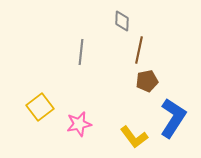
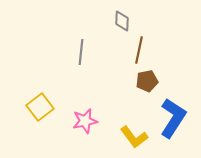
pink star: moved 6 px right, 3 px up
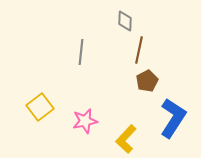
gray diamond: moved 3 px right
brown pentagon: rotated 15 degrees counterclockwise
yellow L-shape: moved 8 px left, 2 px down; rotated 80 degrees clockwise
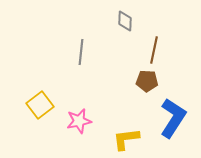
brown line: moved 15 px right
brown pentagon: rotated 30 degrees clockwise
yellow square: moved 2 px up
pink star: moved 6 px left
yellow L-shape: rotated 40 degrees clockwise
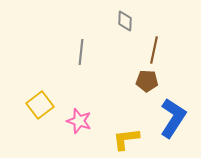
pink star: rotated 30 degrees clockwise
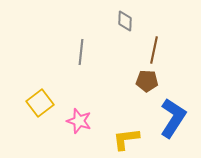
yellow square: moved 2 px up
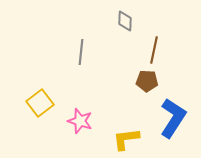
pink star: moved 1 px right
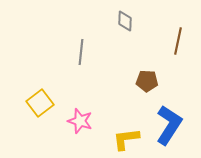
brown line: moved 24 px right, 9 px up
blue L-shape: moved 4 px left, 7 px down
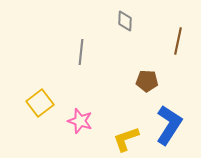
yellow L-shape: rotated 12 degrees counterclockwise
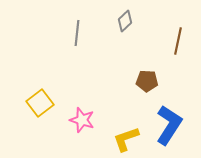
gray diamond: rotated 45 degrees clockwise
gray line: moved 4 px left, 19 px up
pink star: moved 2 px right, 1 px up
